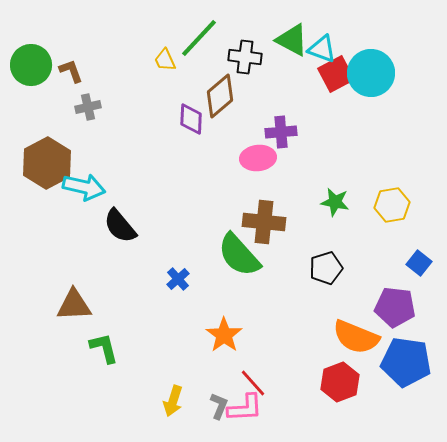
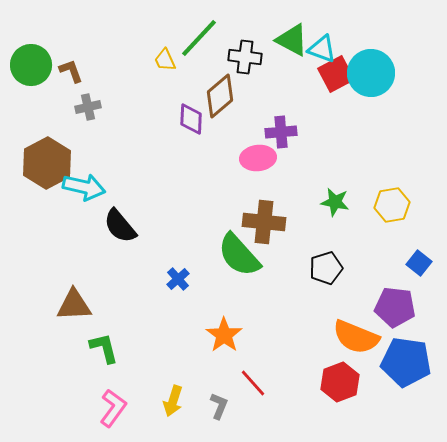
pink L-shape: moved 132 px left; rotated 51 degrees counterclockwise
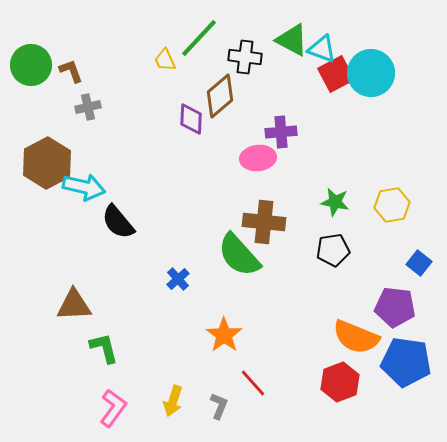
black semicircle: moved 2 px left, 4 px up
black pentagon: moved 7 px right, 18 px up; rotated 8 degrees clockwise
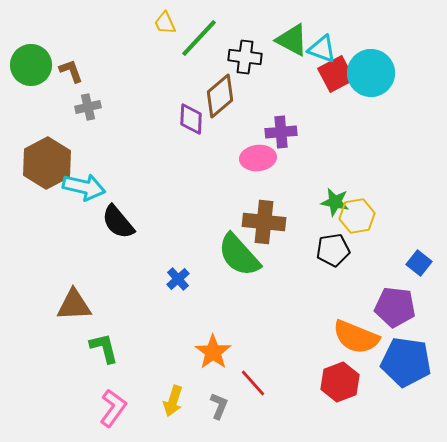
yellow trapezoid: moved 37 px up
yellow hexagon: moved 35 px left, 11 px down
orange star: moved 11 px left, 17 px down
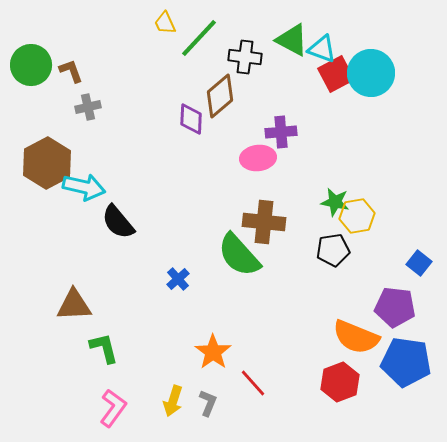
gray L-shape: moved 11 px left, 3 px up
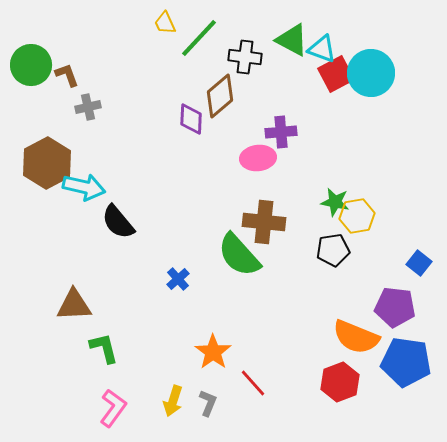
brown L-shape: moved 4 px left, 4 px down
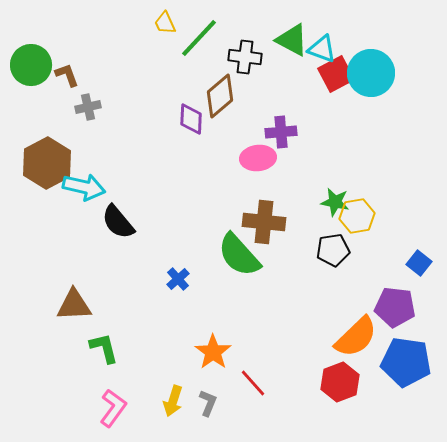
orange semicircle: rotated 66 degrees counterclockwise
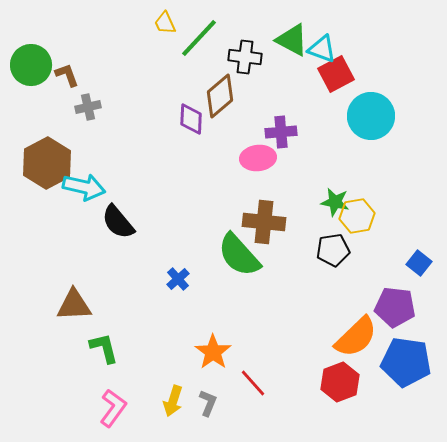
cyan circle: moved 43 px down
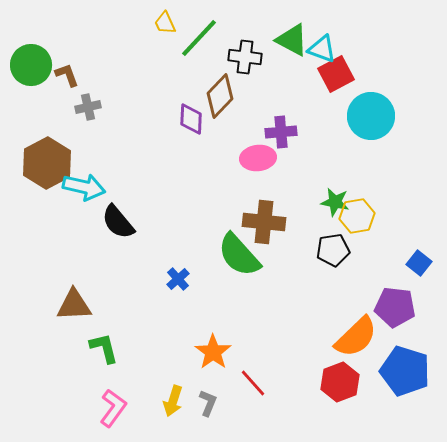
brown diamond: rotated 6 degrees counterclockwise
blue pentagon: moved 1 px left, 9 px down; rotated 9 degrees clockwise
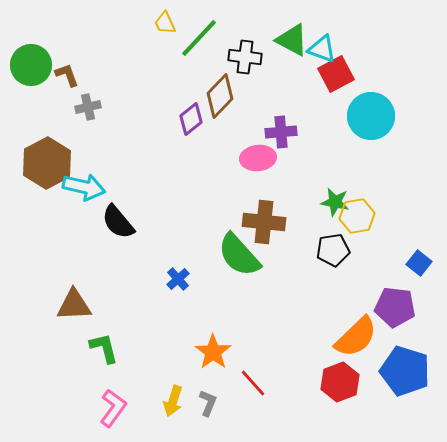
purple diamond: rotated 48 degrees clockwise
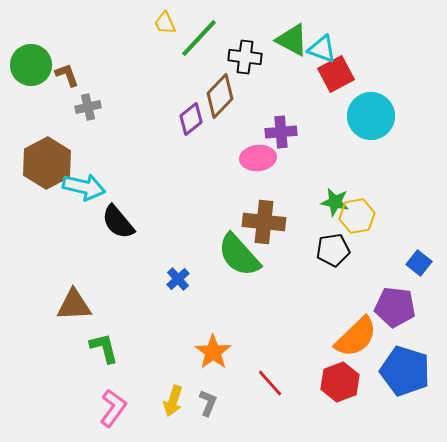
red line: moved 17 px right
